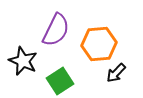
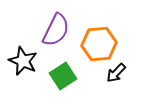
green square: moved 3 px right, 5 px up
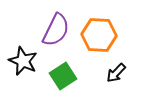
orange hexagon: moved 9 px up; rotated 8 degrees clockwise
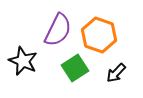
purple semicircle: moved 2 px right
orange hexagon: rotated 16 degrees clockwise
green square: moved 12 px right, 8 px up
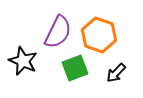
purple semicircle: moved 2 px down
green square: rotated 12 degrees clockwise
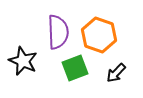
purple semicircle: rotated 28 degrees counterclockwise
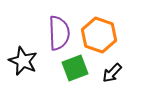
purple semicircle: moved 1 px right, 1 px down
black arrow: moved 4 px left
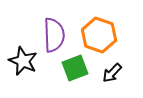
purple semicircle: moved 5 px left, 2 px down
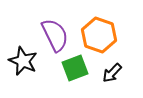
purple semicircle: moved 1 px right; rotated 24 degrees counterclockwise
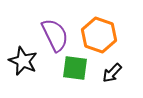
green square: rotated 28 degrees clockwise
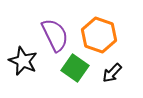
green square: rotated 28 degrees clockwise
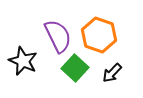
purple semicircle: moved 3 px right, 1 px down
green square: rotated 8 degrees clockwise
